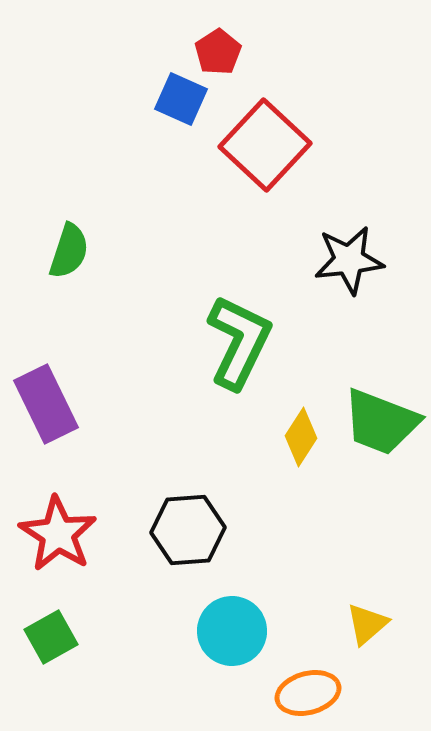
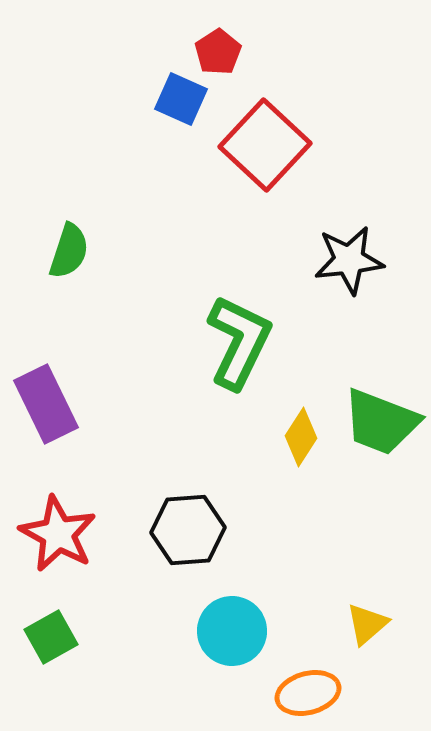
red star: rotated 4 degrees counterclockwise
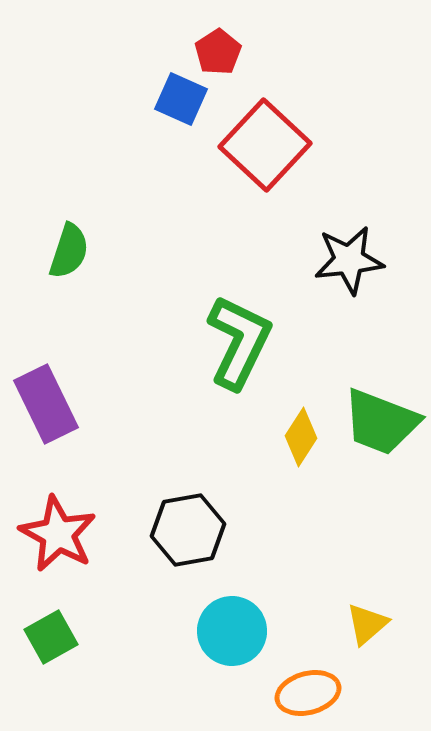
black hexagon: rotated 6 degrees counterclockwise
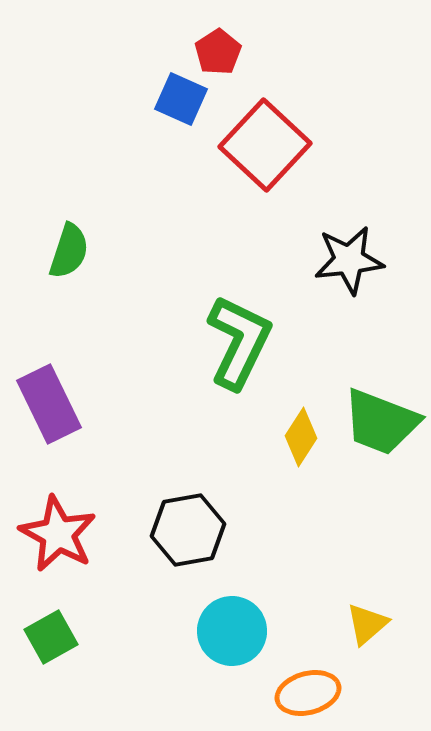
purple rectangle: moved 3 px right
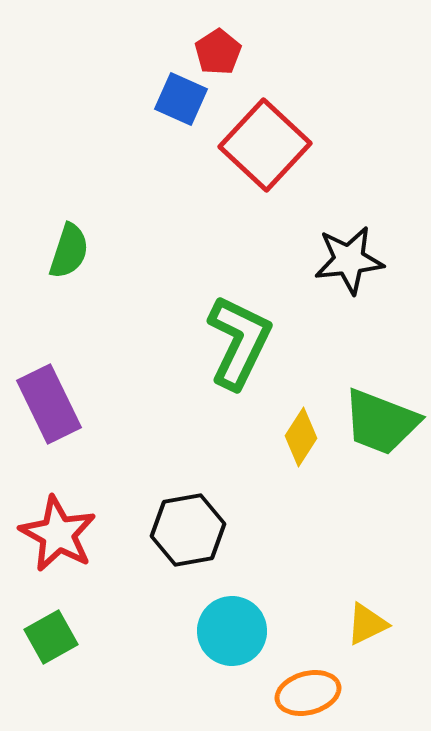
yellow triangle: rotated 15 degrees clockwise
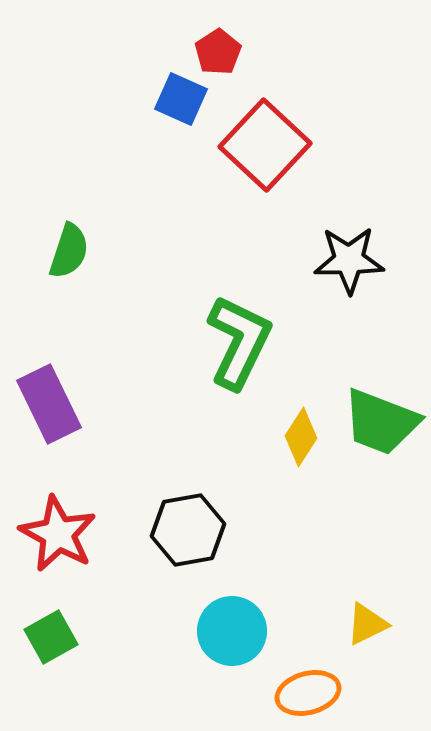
black star: rotated 6 degrees clockwise
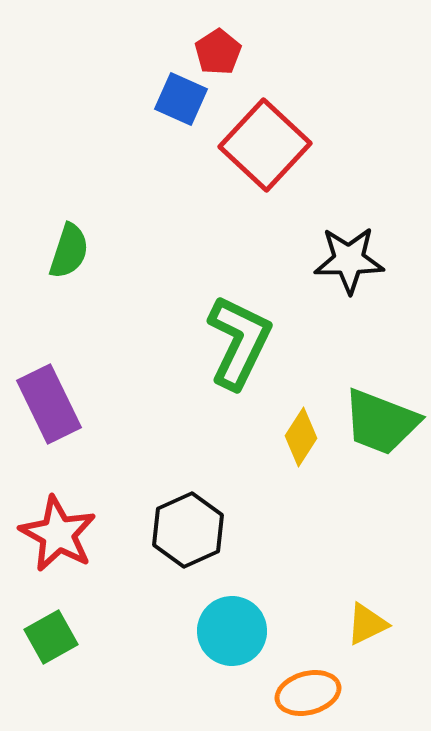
black hexagon: rotated 14 degrees counterclockwise
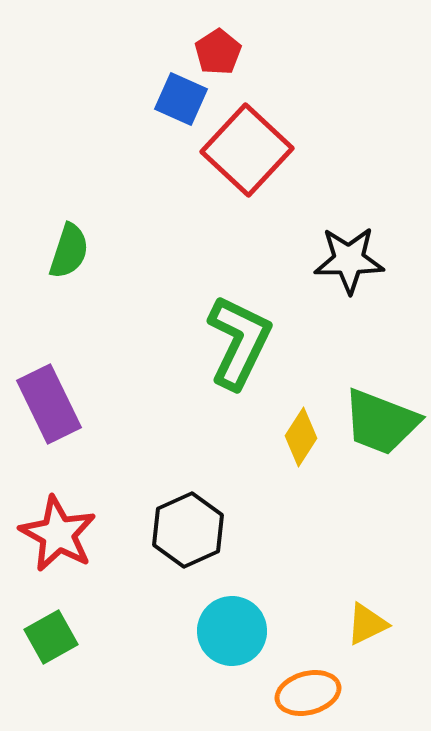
red square: moved 18 px left, 5 px down
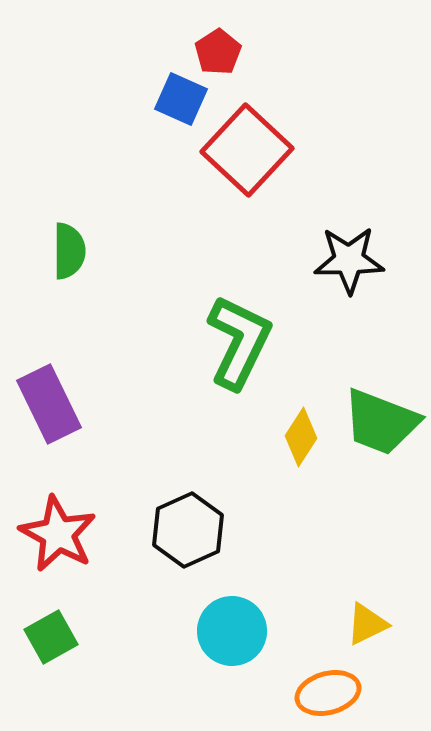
green semicircle: rotated 18 degrees counterclockwise
orange ellipse: moved 20 px right
